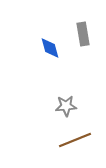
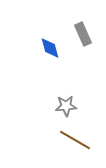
gray rectangle: rotated 15 degrees counterclockwise
brown line: rotated 52 degrees clockwise
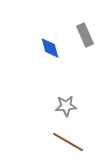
gray rectangle: moved 2 px right, 1 px down
brown line: moved 7 px left, 2 px down
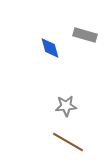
gray rectangle: rotated 50 degrees counterclockwise
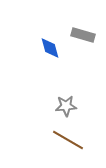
gray rectangle: moved 2 px left
brown line: moved 2 px up
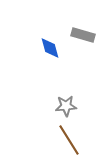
brown line: moved 1 px right; rotated 28 degrees clockwise
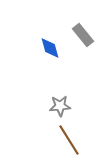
gray rectangle: rotated 35 degrees clockwise
gray star: moved 6 px left
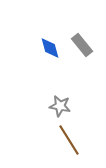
gray rectangle: moved 1 px left, 10 px down
gray star: rotated 15 degrees clockwise
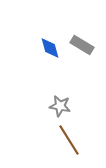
gray rectangle: rotated 20 degrees counterclockwise
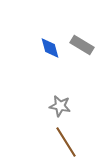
brown line: moved 3 px left, 2 px down
